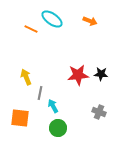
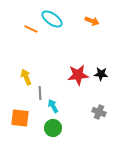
orange arrow: moved 2 px right
gray line: rotated 16 degrees counterclockwise
green circle: moved 5 px left
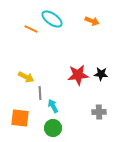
yellow arrow: rotated 140 degrees clockwise
gray cross: rotated 24 degrees counterclockwise
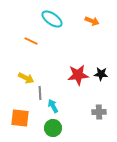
orange line: moved 12 px down
yellow arrow: moved 1 px down
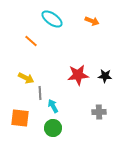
orange line: rotated 16 degrees clockwise
black star: moved 4 px right, 2 px down
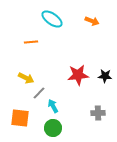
orange line: moved 1 px down; rotated 48 degrees counterclockwise
gray line: moved 1 px left; rotated 48 degrees clockwise
gray cross: moved 1 px left, 1 px down
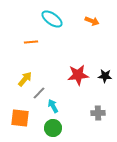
yellow arrow: moved 1 px left, 1 px down; rotated 77 degrees counterclockwise
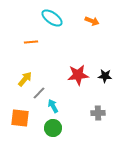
cyan ellipse: moved 1 px up
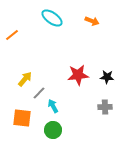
orange line: moved 19 px left, 7 px up; rotated 32 degrees counterclockwise
black star: moved 2 px right, 1 px down
gray cross: moved 7 px right, 6 px up
orange square: moved 2 px right
green circle: moved 2 px down
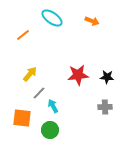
orange line: moved 11 px right
yellow arrow: moved 5 px right, 5 px up
green circle: moved 3 px left
